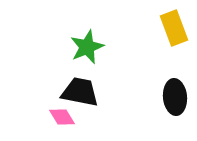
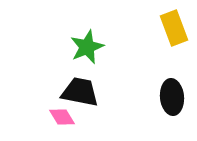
black ellipse: moved 3 px left
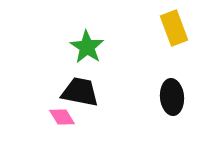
green star: rotated 16 degrees counterclockwise
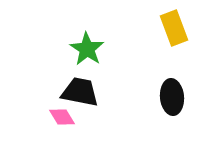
green star: moved 2 px down
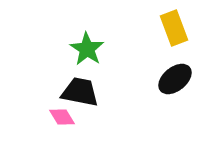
black ellipse: moved 3 px right, 18 px up; rotated 56 degrees clockwise
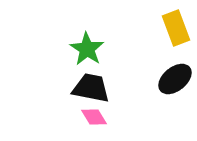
yellow rectangle: moved 2 px right
black trapezoid: moved 11 px right, 4 px up
pink diamond: moved 32 px right
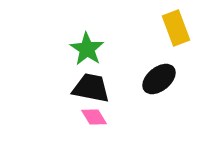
black ellipse: moved 16 px left
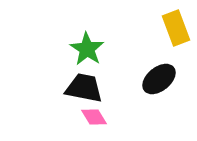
black trapezoid: moved 7 px left
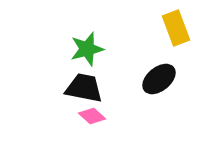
green star: rotated 24 degrees clockwise
pink diamond: moved 2 px left, 1 px up; rotated 16 degrees counterclockwise
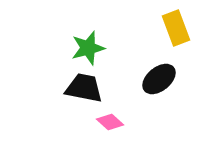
green star: moved 1 px right, 1 px up
pink diamond: moved 18 px right, 6 px down
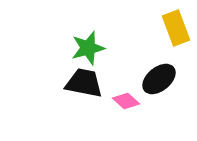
black trapezoid: moved 5 px up
pink diamond: moved 16 px right, 21 px up
